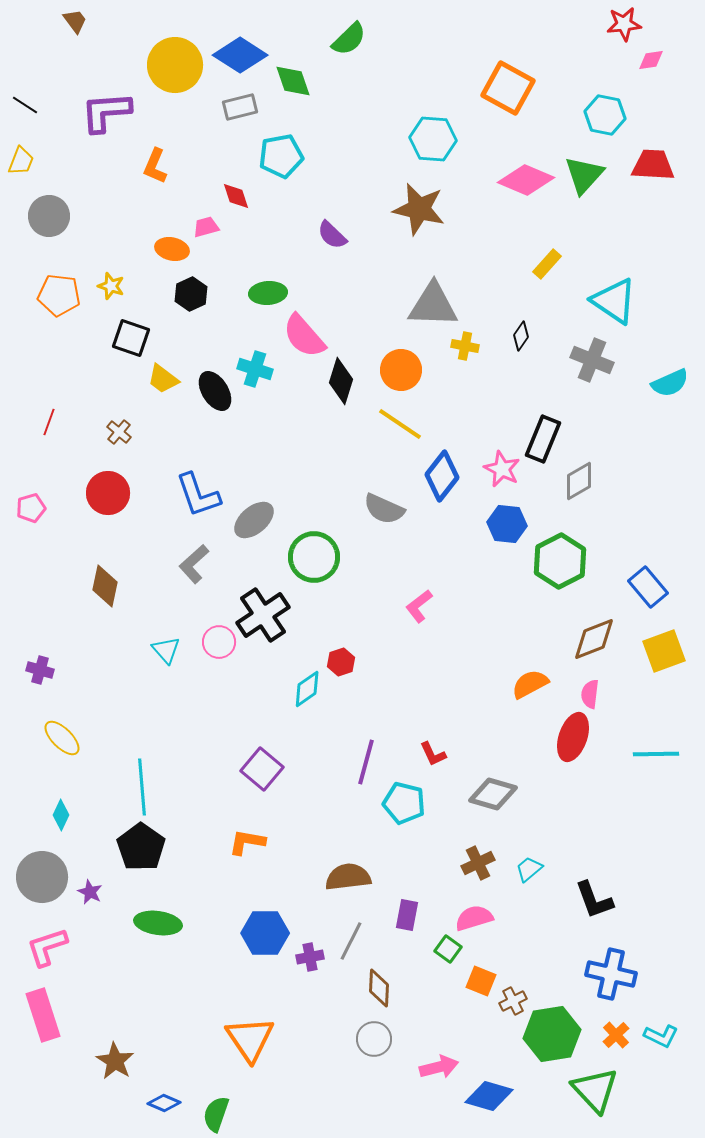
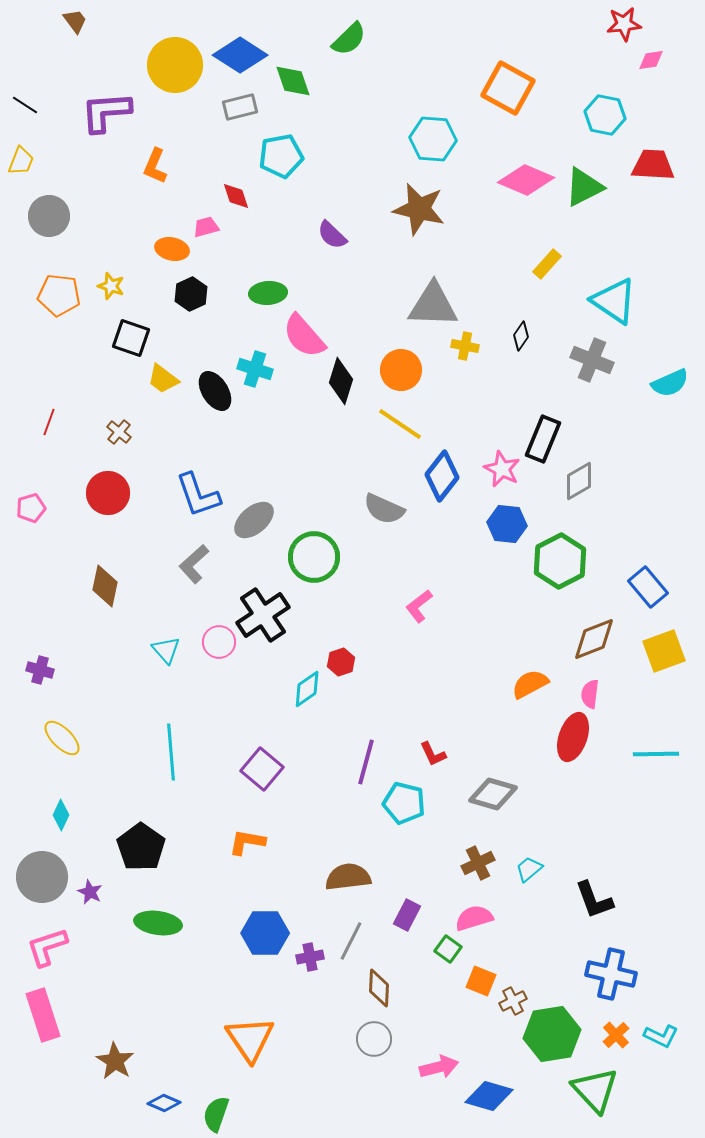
green triangle at (584, 175): moved 12 px down; rotated 21 degrees clockwise
cyan line at (142, 787): moved 29 px right, 35 px up
purple rectangle at (407, 915): rotated 16 degrees clockwise
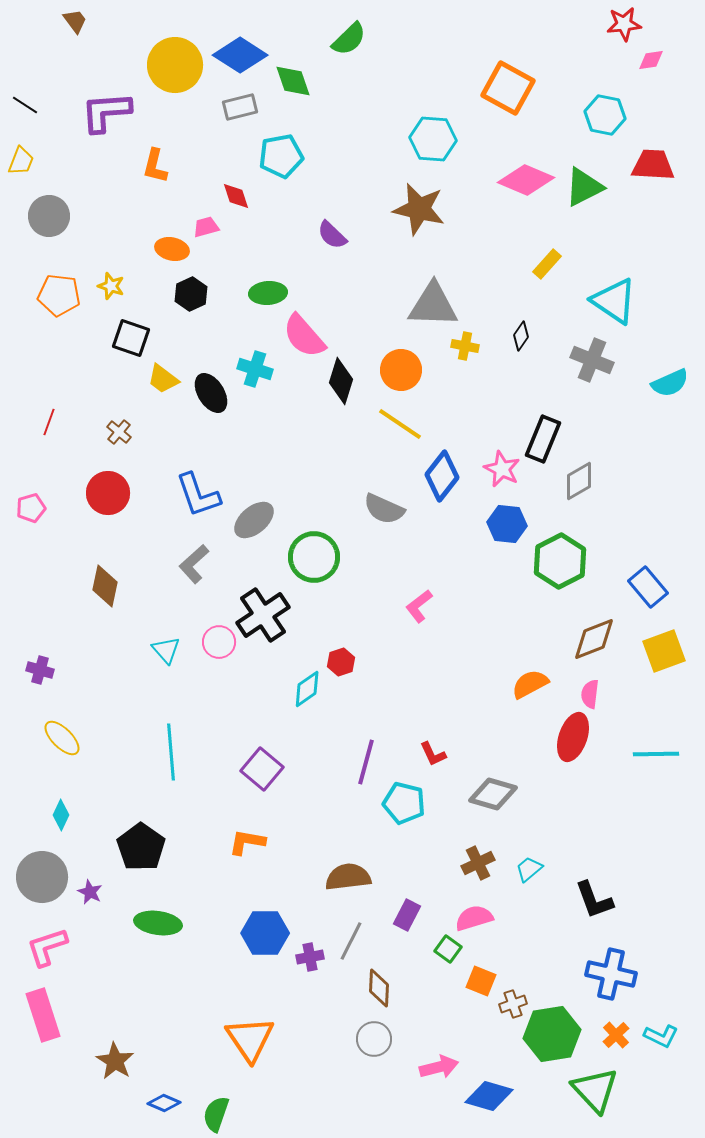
orange L-shape at (155, 166): rotated 9 degrees counterclockwise
black ellipse at (215, 391): moved 4 px left, 2 px down
brown cross at (513, 1001): moved 3 px down; rotated 8 degrees clockwise
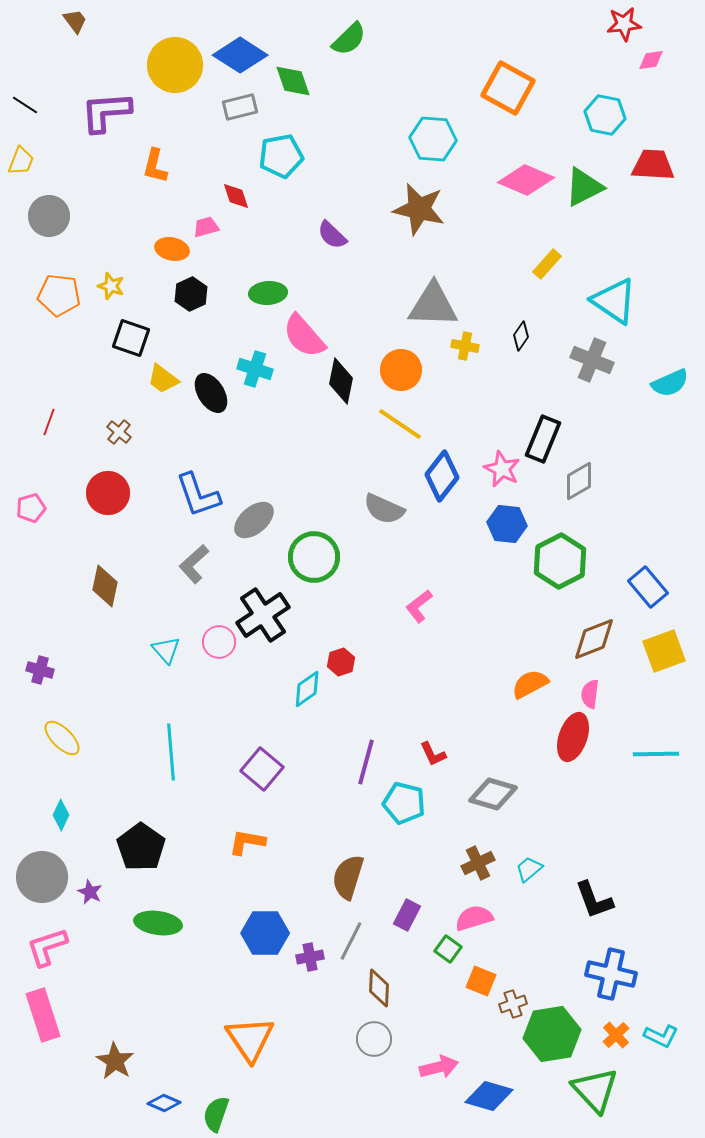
black diamond at (341, 381): rotated 6 degrees counterclockwise
brown semicircle at (348, 877): rotated 66 degrees counterclockwise
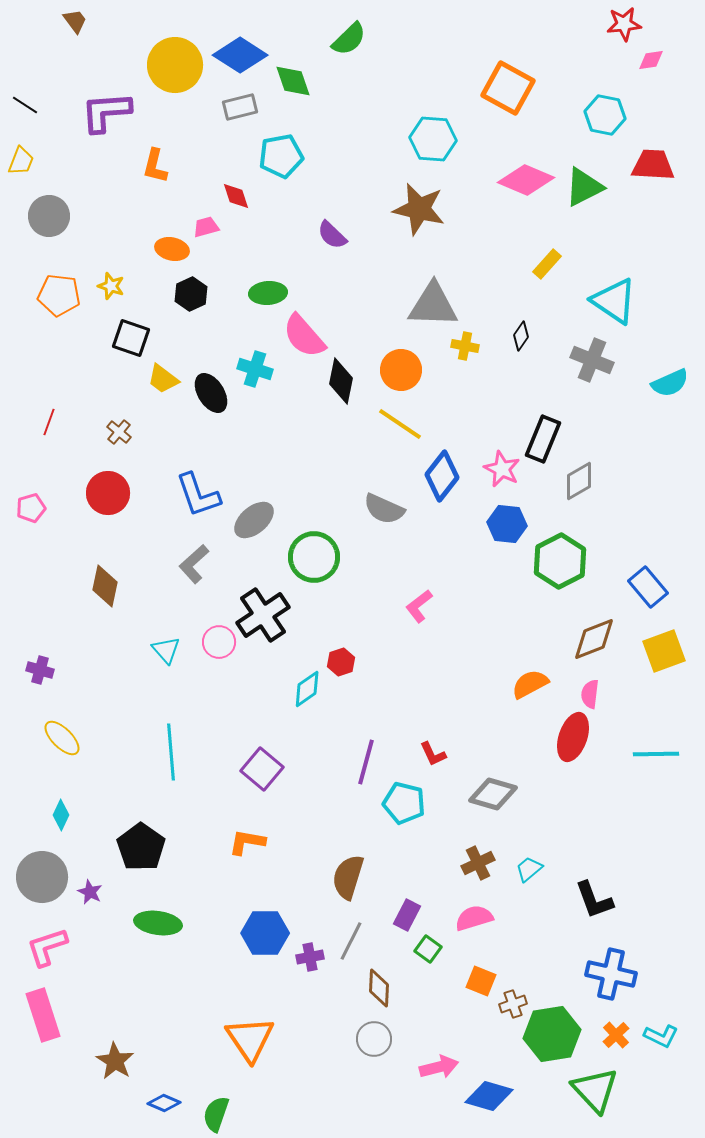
green square at (448, 949): moved 20 px left
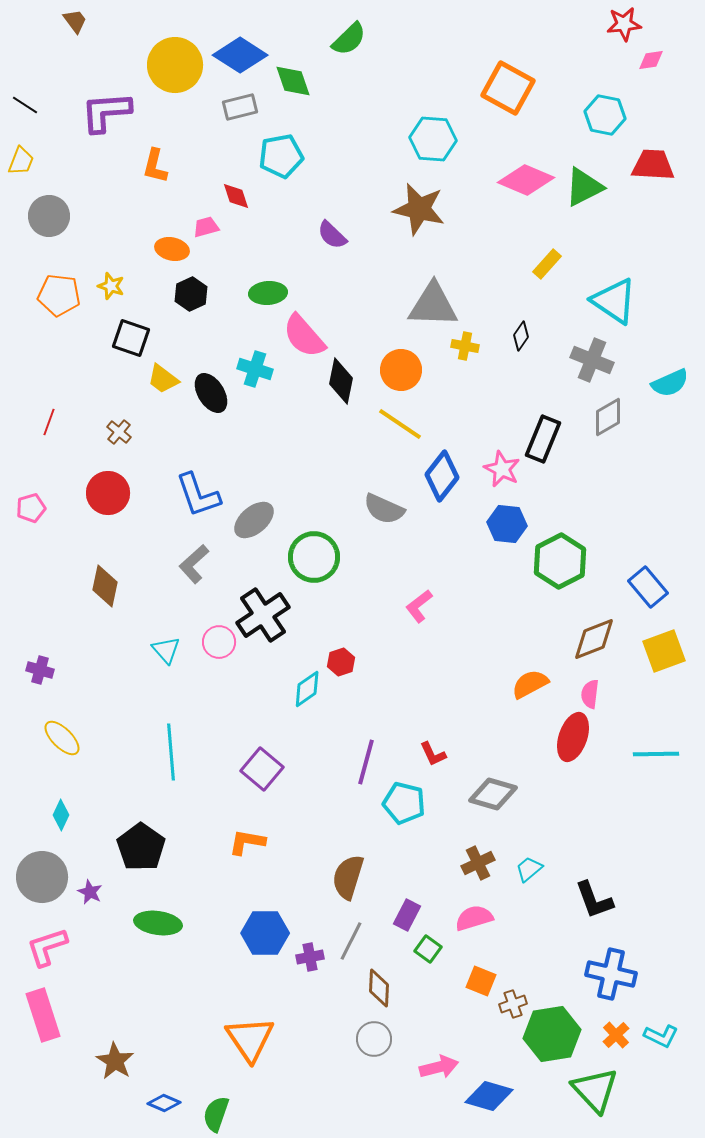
gray diamond at (579, 481): moved 29 px right, 64 px up
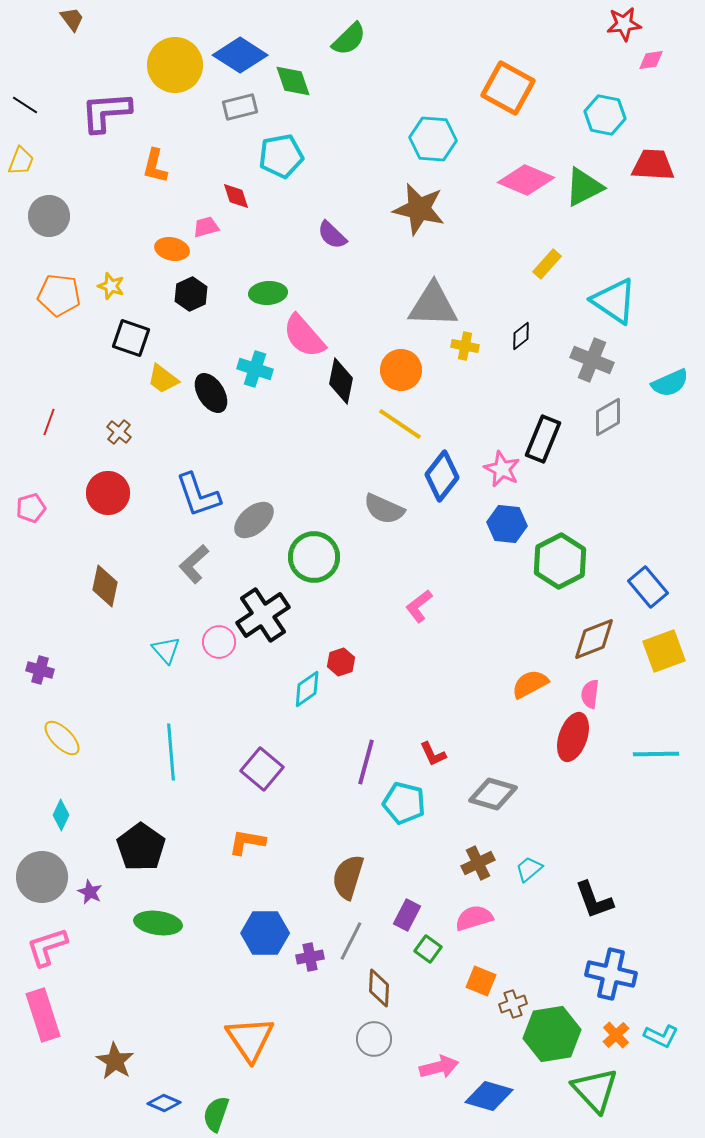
brown trapezoid at (75, 21): moved 3 px left, 2 px up
black diamond at (521, 336): rotated 16 degrees clockwise
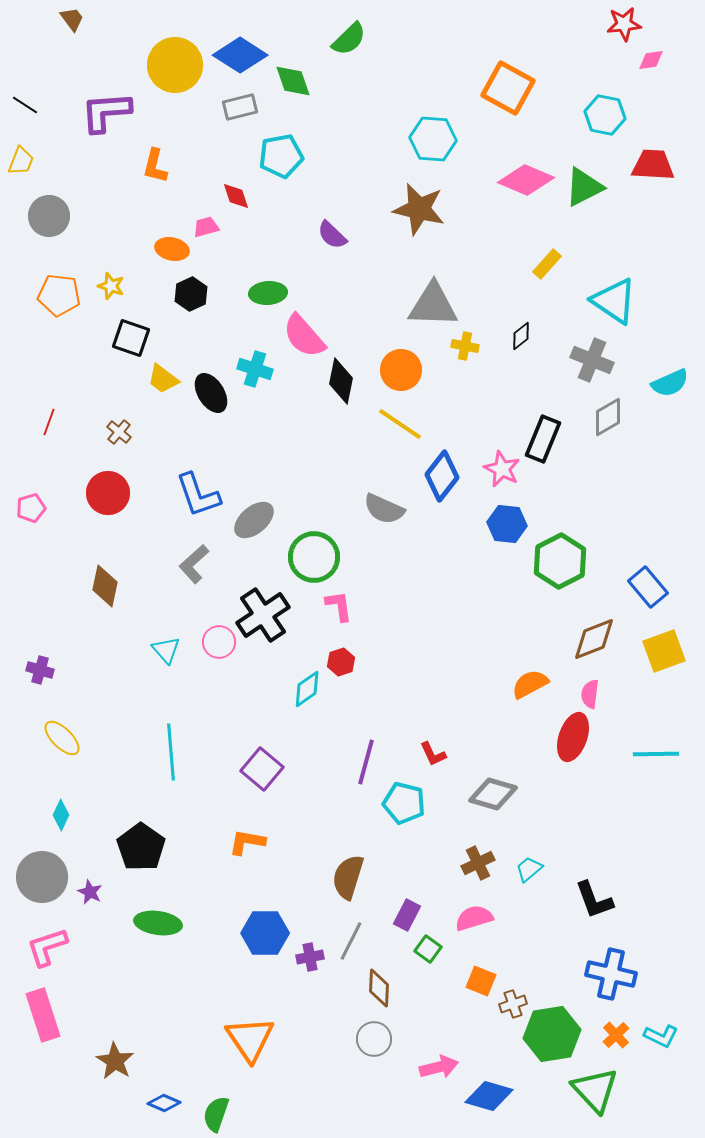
pink L-shape at (419, 606): moved 80 px left; rotated 120 degrees clockwise
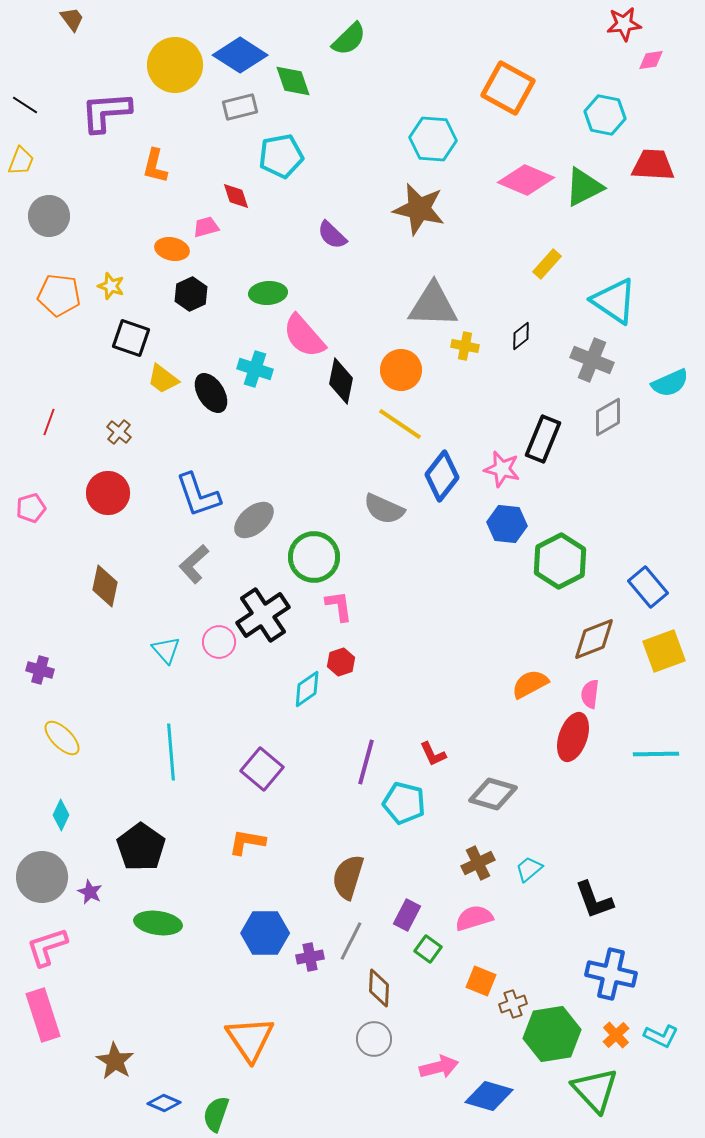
pink star at (502, 469): rotated 12 degrees counterclockwise
